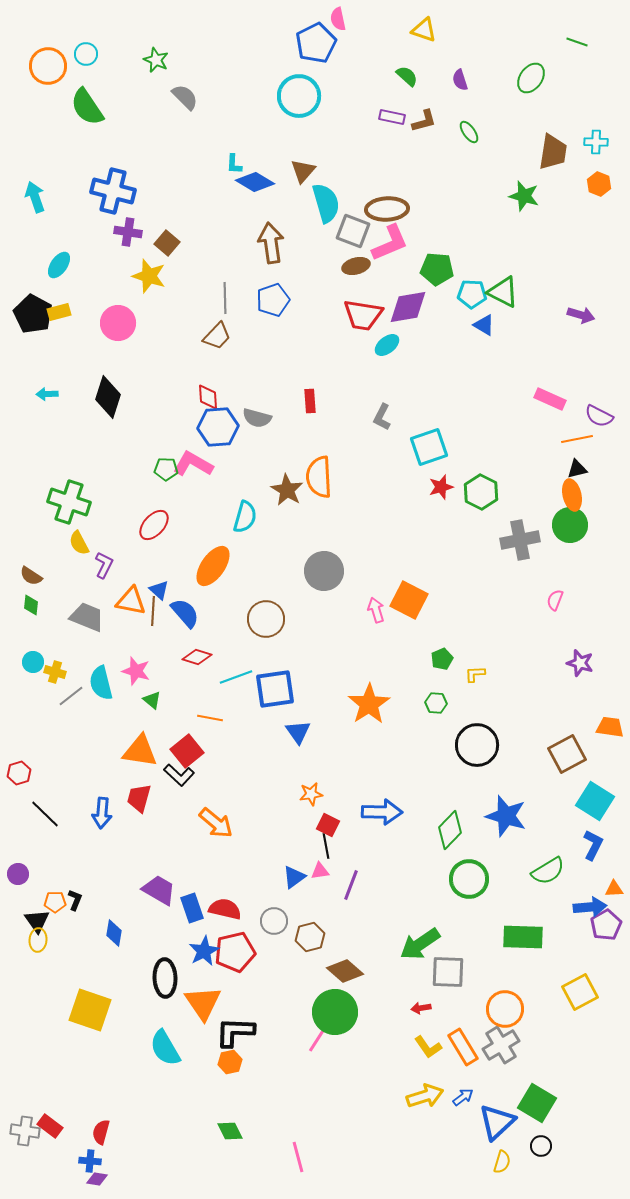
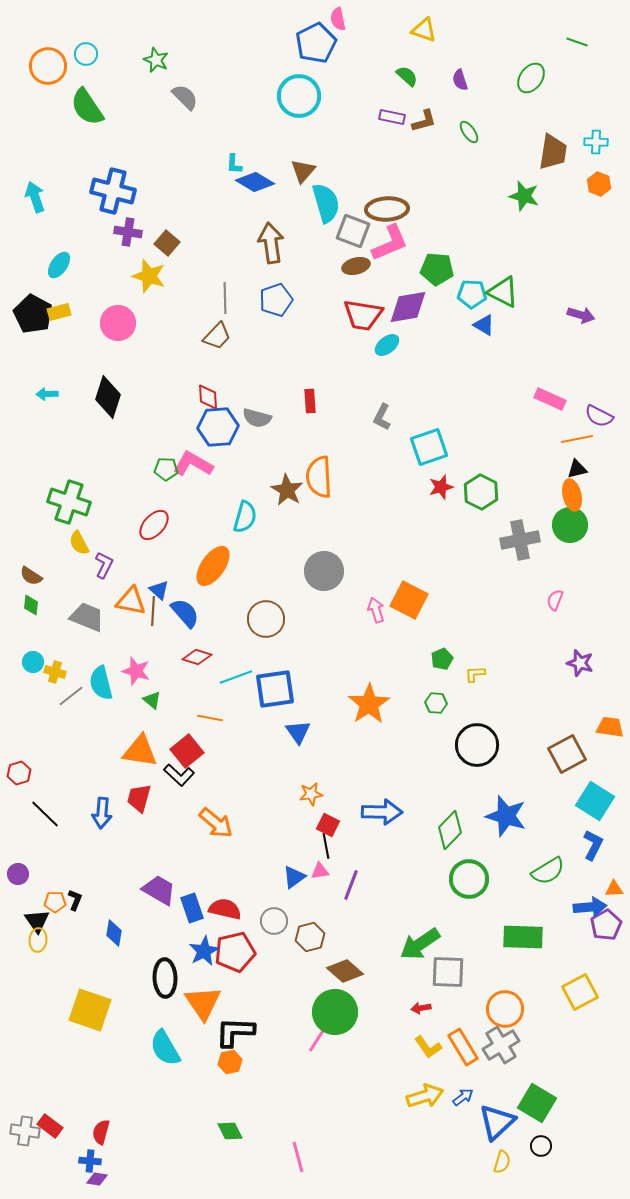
blue pentagon at (273, 300): moved 3 px right
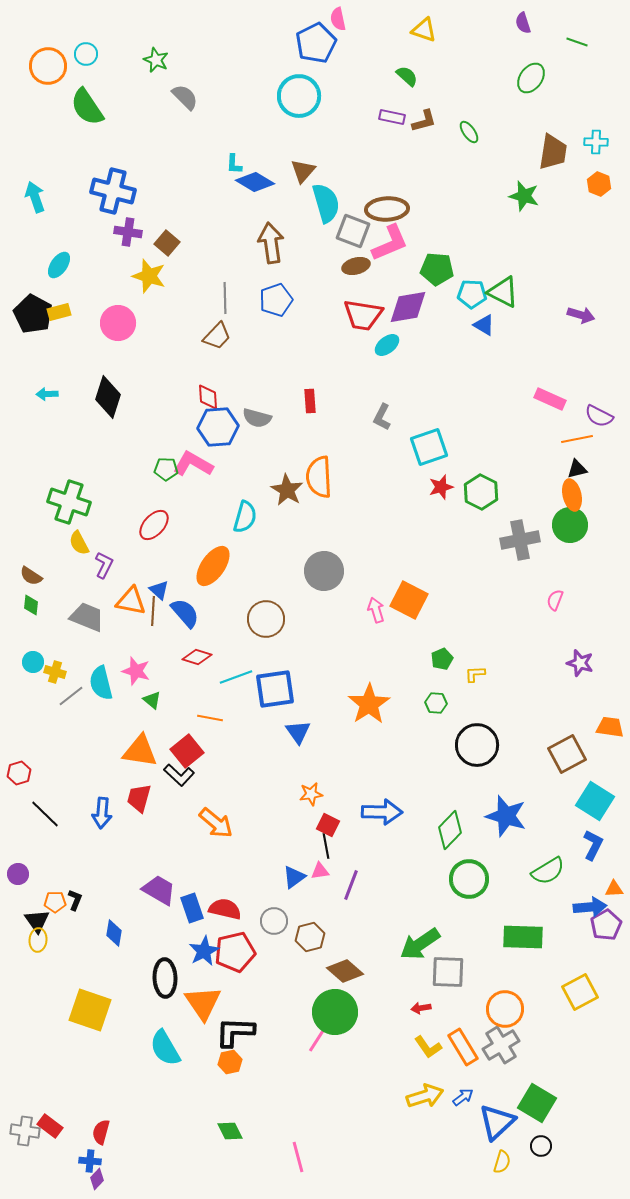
purple semicircle at (460, 80): moved 63 px right, 57 px up
purple diamond at (97, 1179): rotated 55 degrees counterclockwise
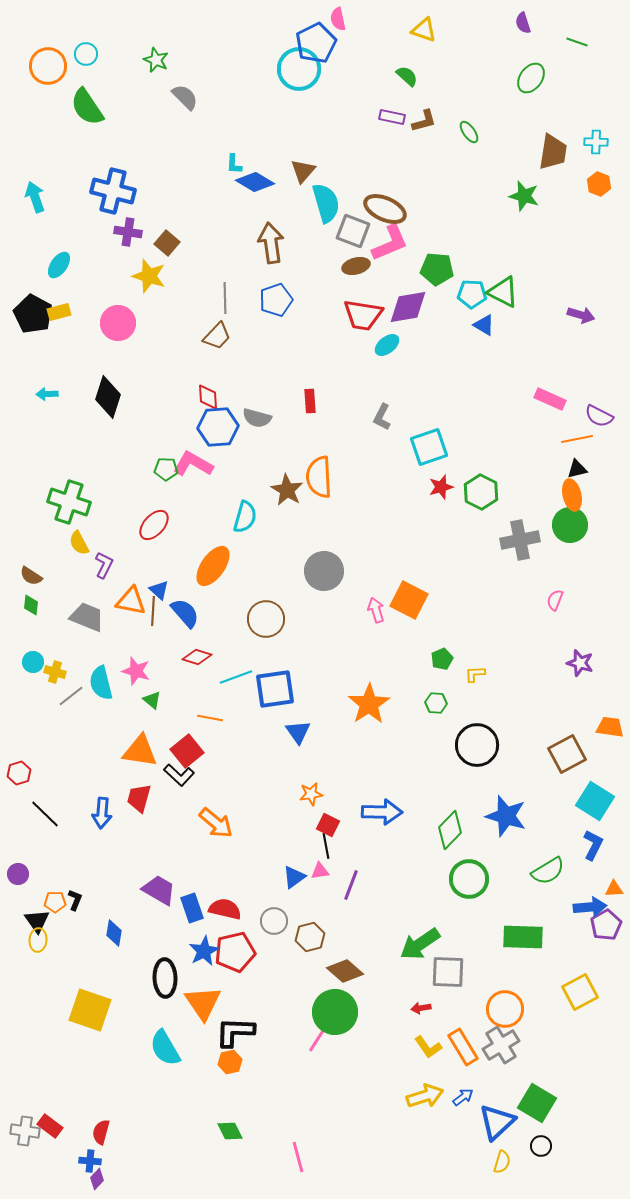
cyan circle at (299, 96): moved 27 px up
brown ellipse at (387, 209): moved 2 px left; rotated 27 degrees clockwise
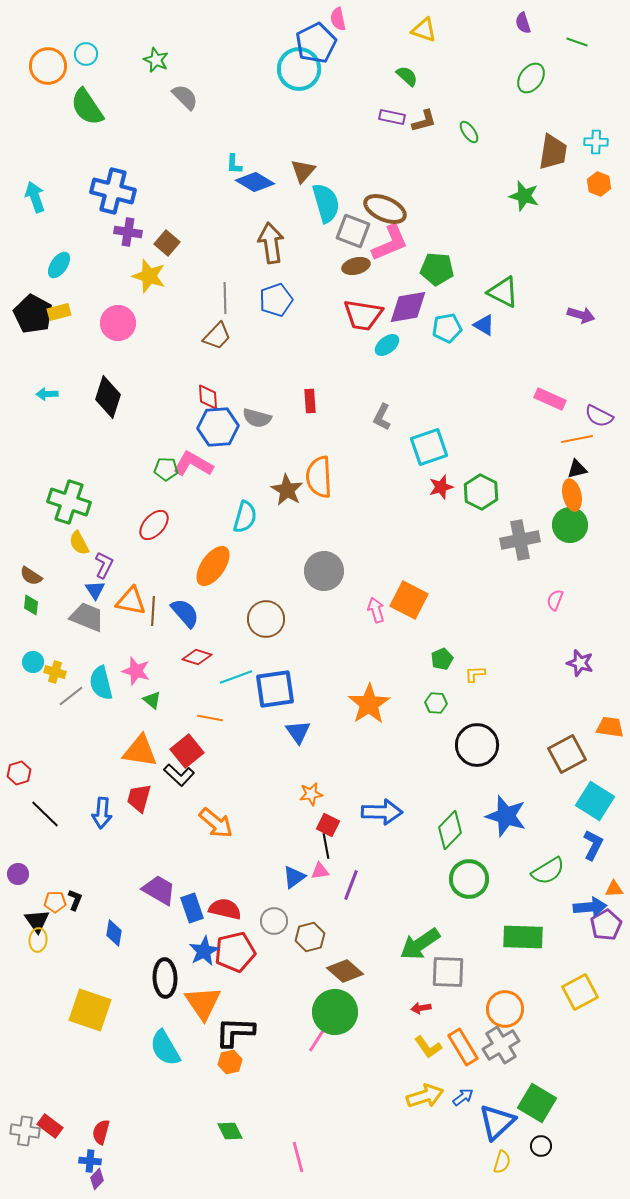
cyan pentagon at (472, 294): moved 25 px left, 34 px down; rotated 12 degrees counterclockwise
blue triangle at (159, 590): moved 64 px left; rotated 15 degrees clockwise
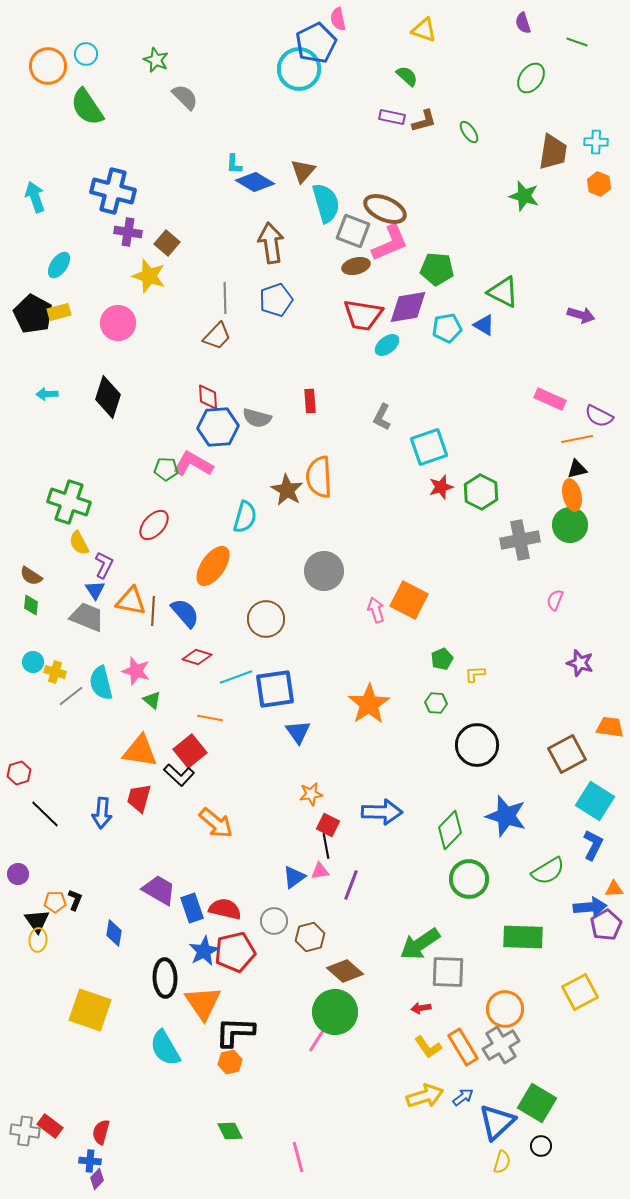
red square at (187, 751): moved 3 px right
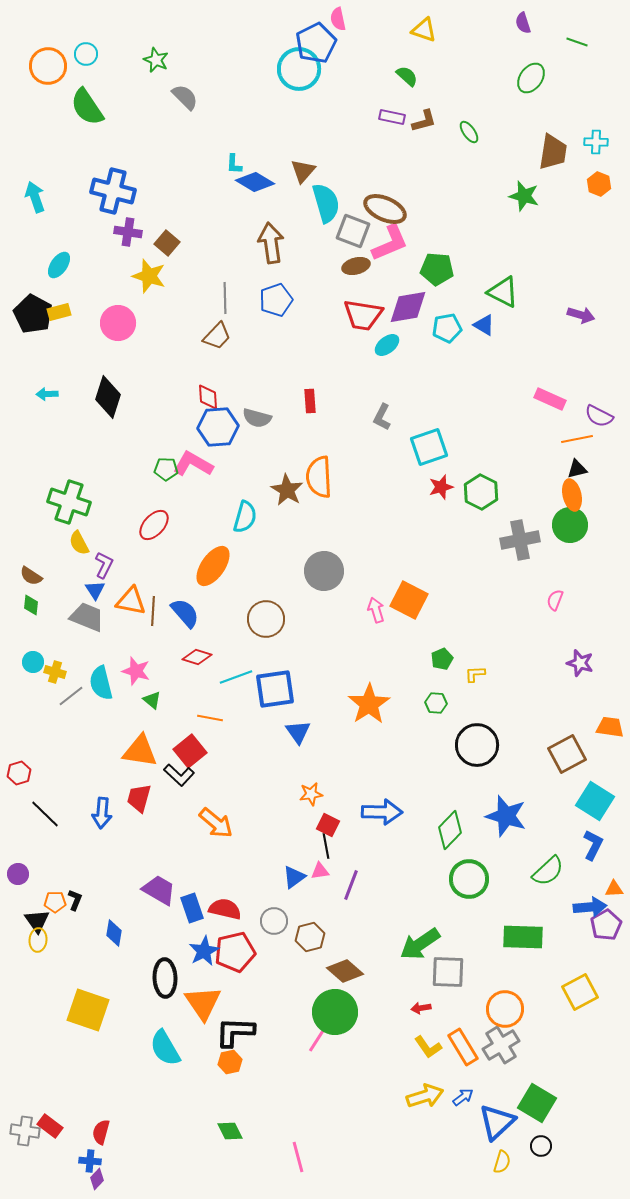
green semicircle at (548, 871): rotated 12 degrees counterclockwise
yellow square at (90, 1010): moved 2 px left
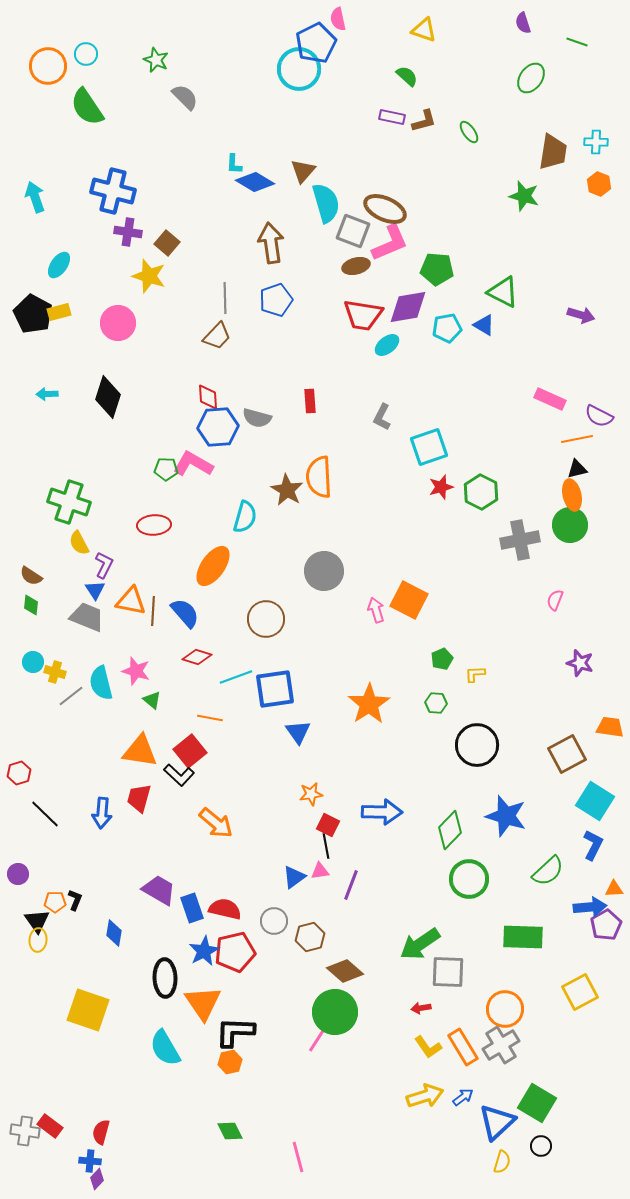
red ellipse at (154, 525): rotated 44 degrees clockwise
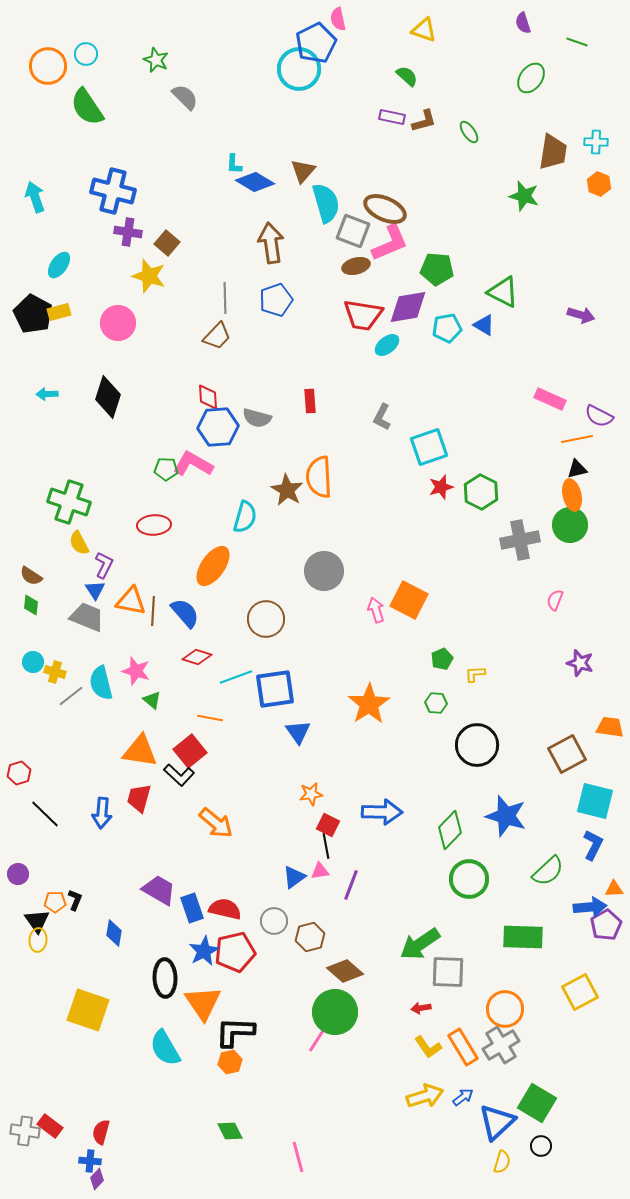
cyan square at (595, 801): rotated 18 degrees counterclockwise
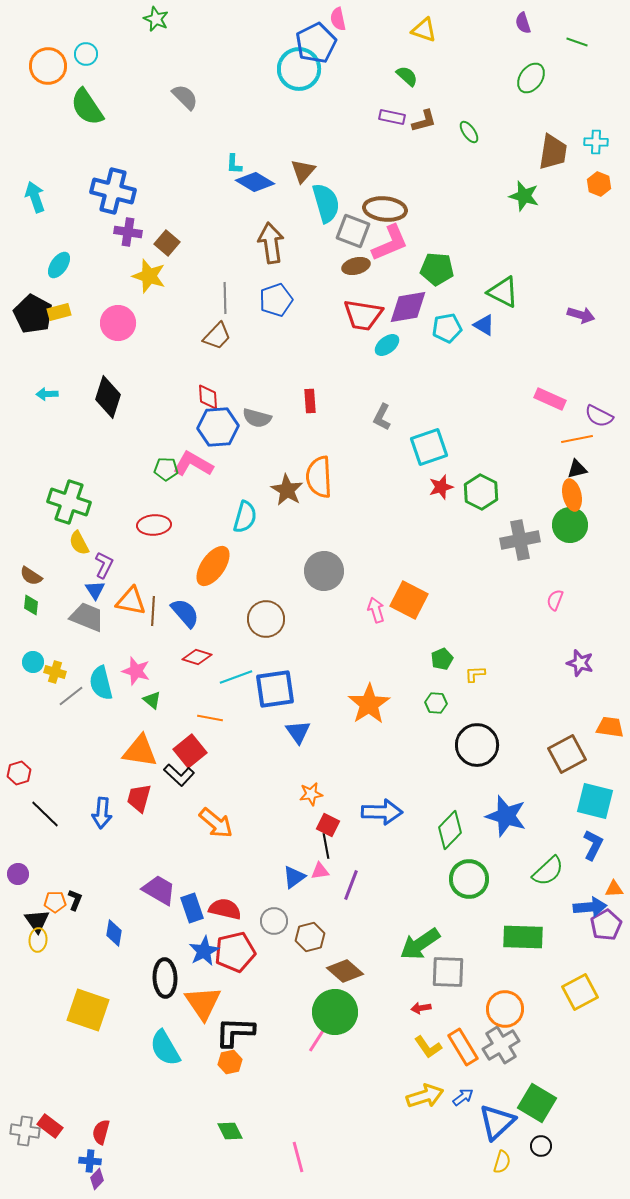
green star at (156, 60): moved 41 px up
brown ellipse at (385, 209): rotated 18 degrees counterclockwise
